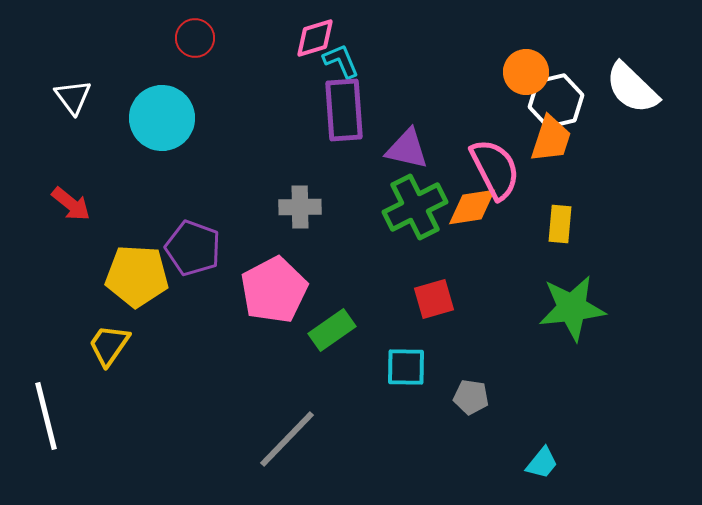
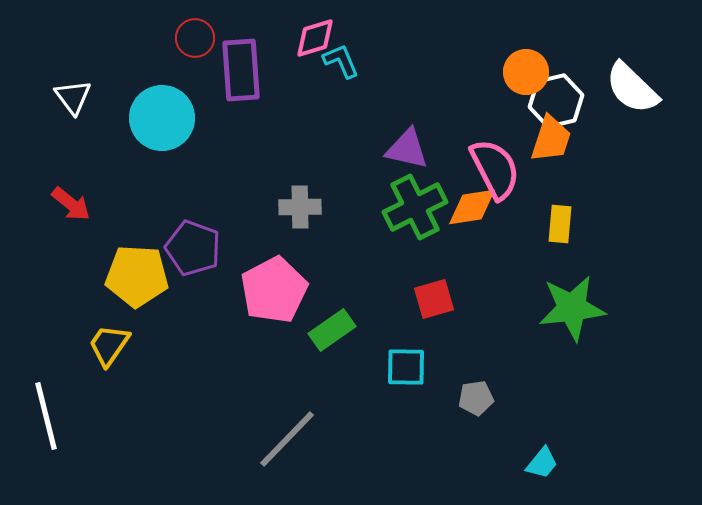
purple rectangle: moved 103 px left, 40 px up
gray pentagon: moved 5 px right, 1 px down; rotated 16 degrees counterclockwise
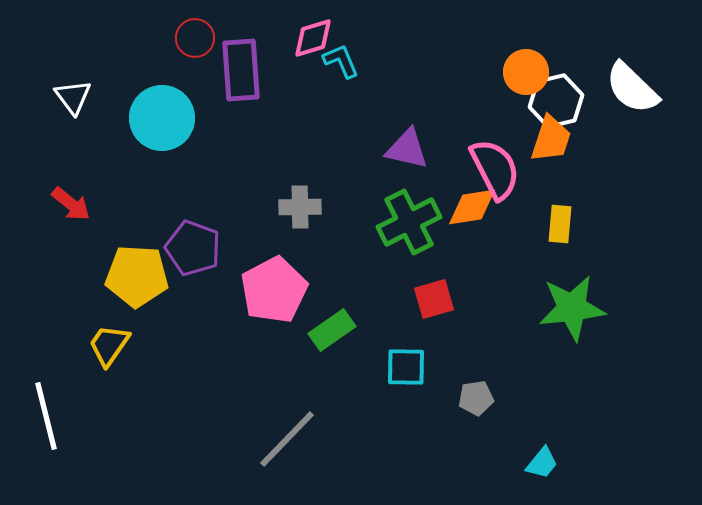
pink diamond: moved 2 px left
green cross: moved 6 px left, 15 px down
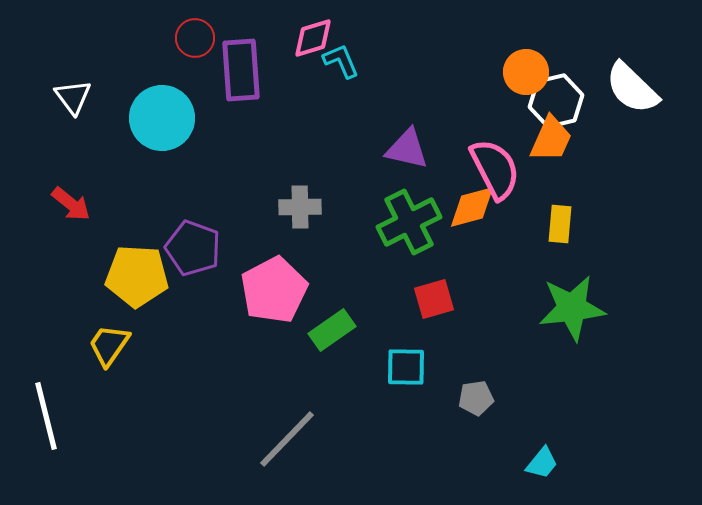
orange trapezoid: rotated 6 degrees clockwise
orange diamond: rotated 6 degrees counterclockwise
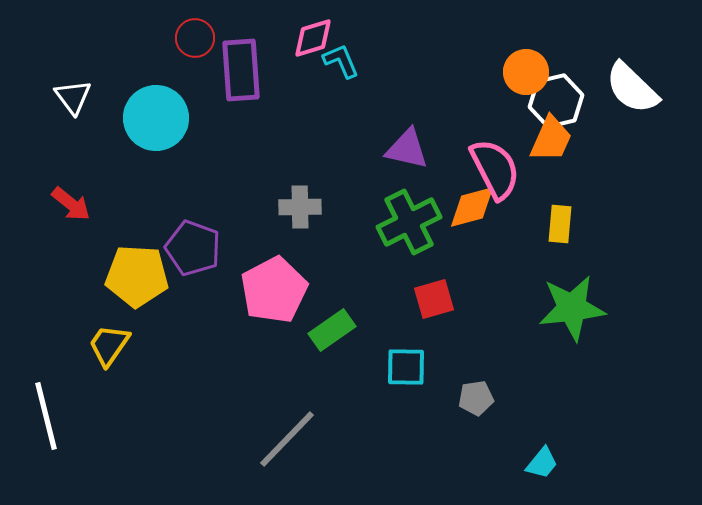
cyan circle: moved 6 px left
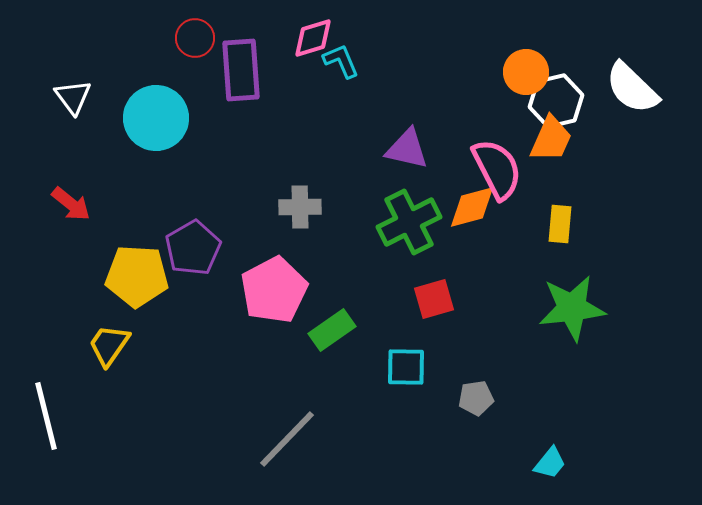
pink semicircle: moved 2 px right
purple pentagon: rotated 22 degrees clockwise
cyan trapezoid: moved 8 px right
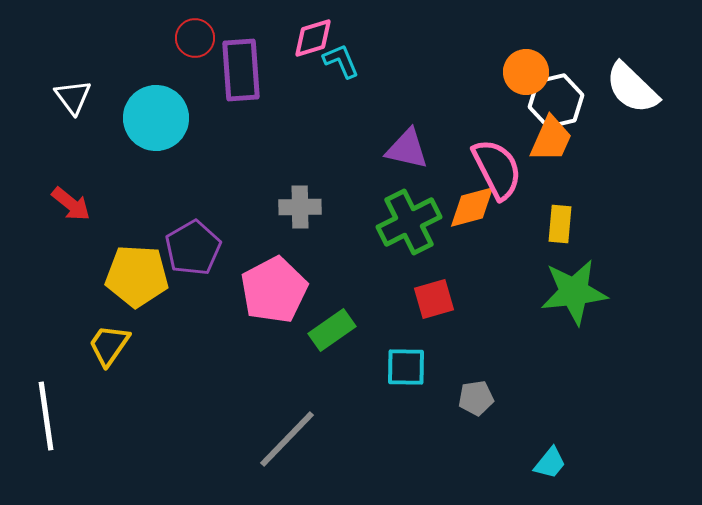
green star: moved 2 px right, 16 px up
white line: rotated 6 degrees clockwise
